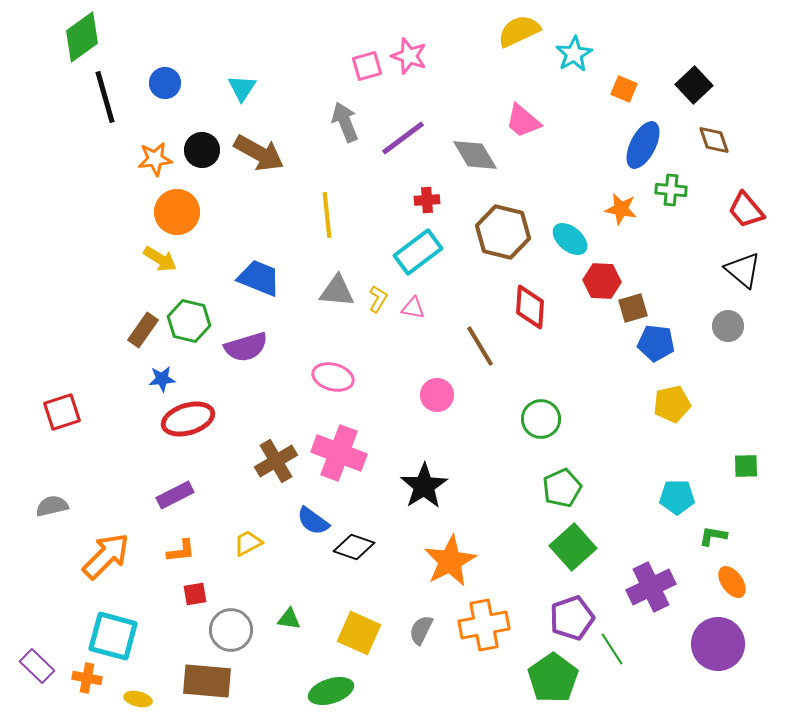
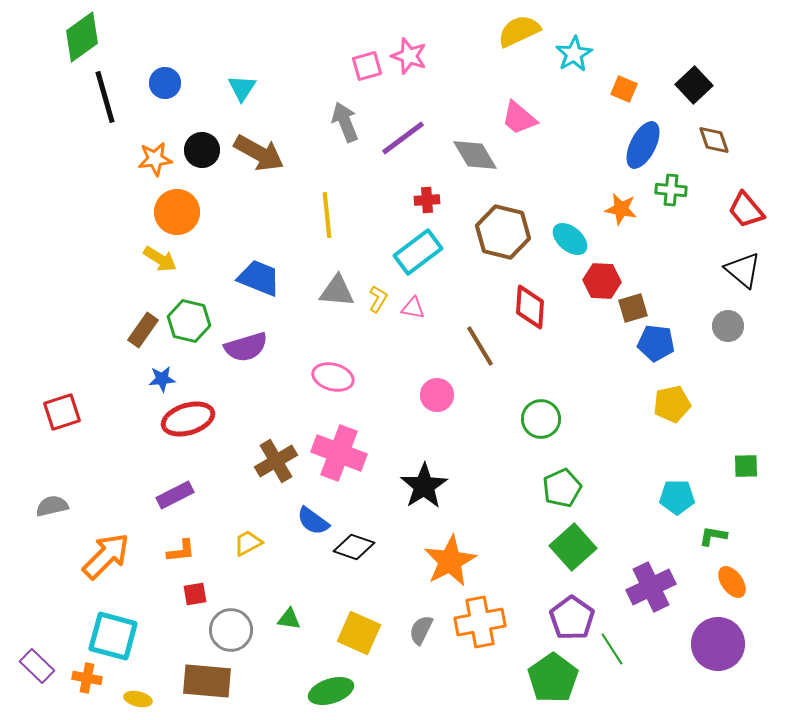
pink trapezoid at (523, 121): moved 4 px left, 3 px up
purple pentagon at (572, 618): rotated 18 degrees counterclockwise
orange cross at (484, 625): moved 4 px left, 3 px up
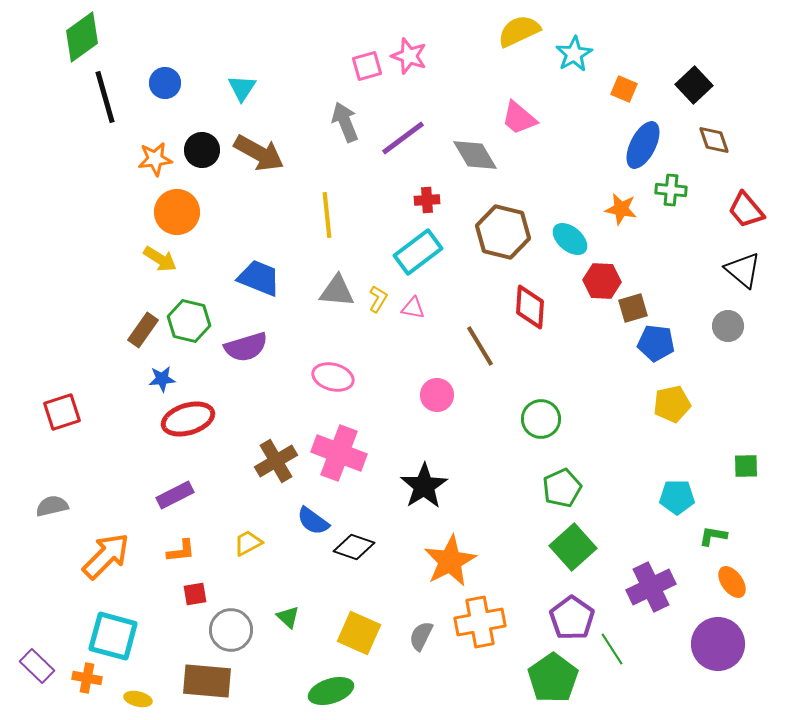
green triangle at (289, 619): moved 1 px left, 2 px up; rotated 35 degrees clockwise
gray semicircle at (421, 630): moved 6 px down
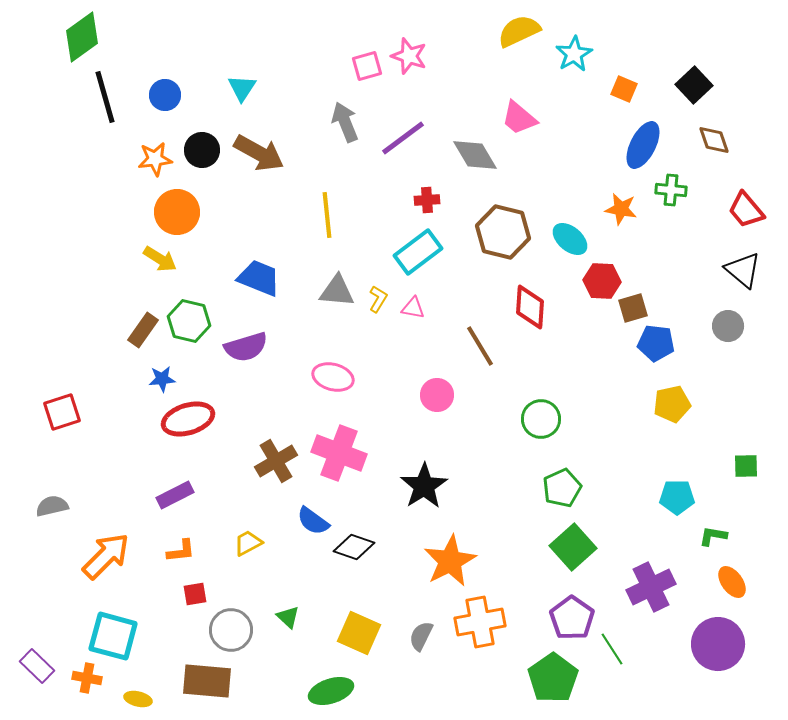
blue circle at (165, 83): moved 12 px down
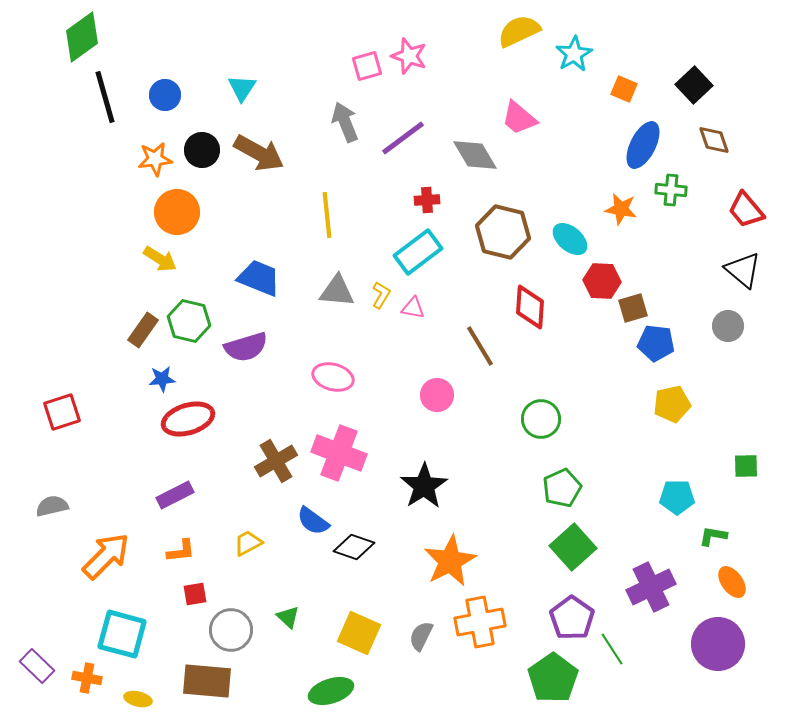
yellow L-shape at (378, 299): moved 3 px right, 4 px up
cyan square at (113, 636): moved 9 px right, 2 px up
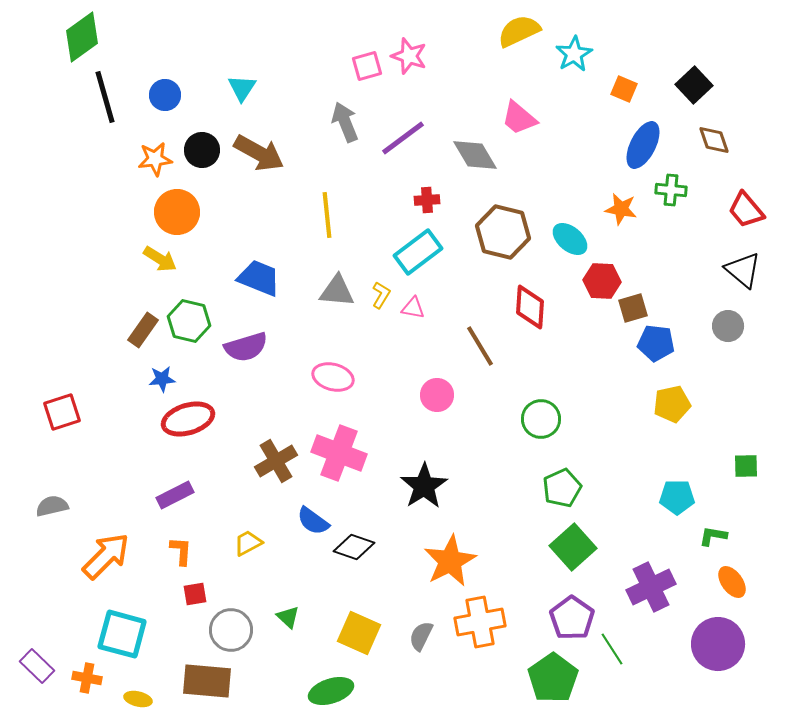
orange L-shape at (181, 551): rotated 80 degrees counterclockwise
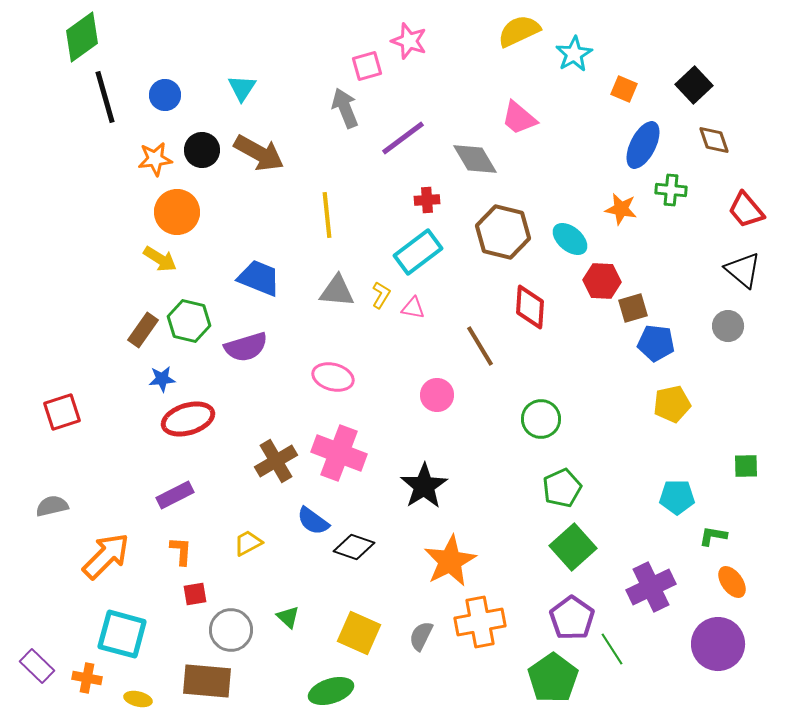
pink star at (409, 56): moved 15 px up
gray arrow at (345, 122): moved 14 px up
gray diamond at (475, 155): moved 4 px down
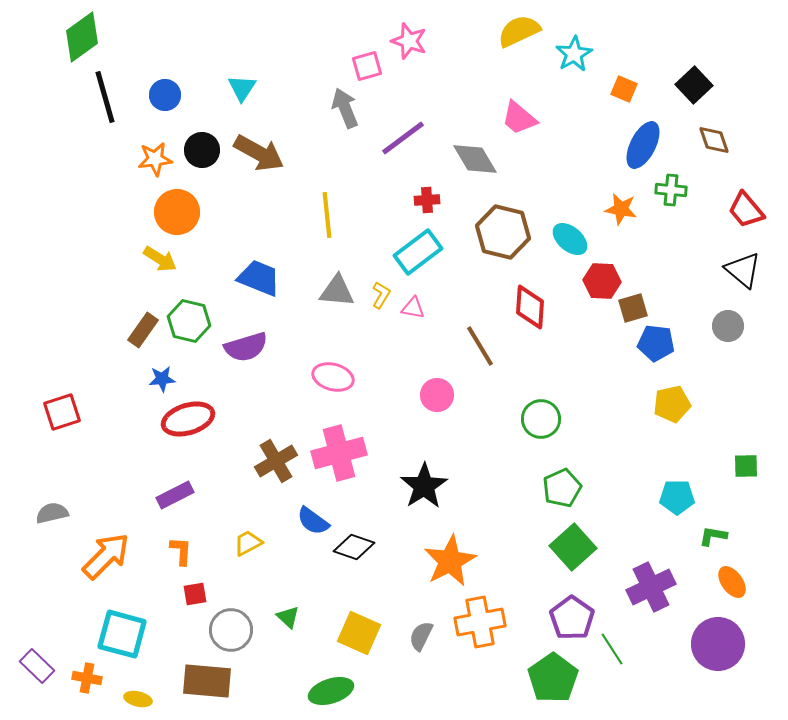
pink cross at (339, 453): rotated 36 degrees counterclockwise
gray semicircle at (52, 506): moved 7 px down
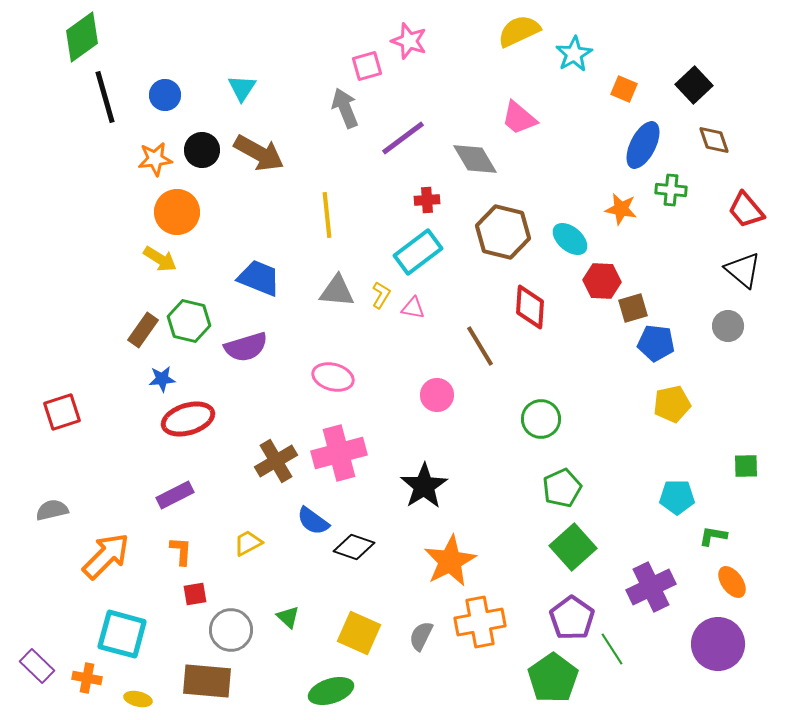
gray semicircle at (52, 513): moved 3 px up
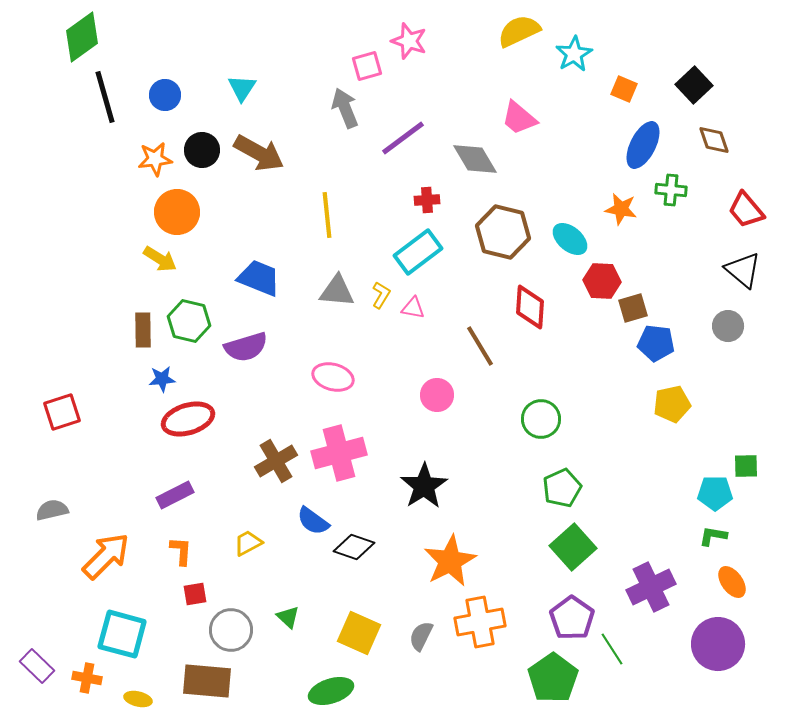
brown rectangle at (143, 330): rotated 36 degrees counterclockwise
cyan pentagon at (677, 497): moved 38 px right, 4 px up
